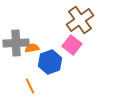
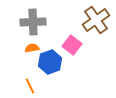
brown cross: moved 16 px right
gray cross: moved 17 px right, 21 px up
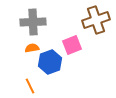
brown cross: rotated 16 degrees clockwise
pink square: rotated 30 degrees clockwise
